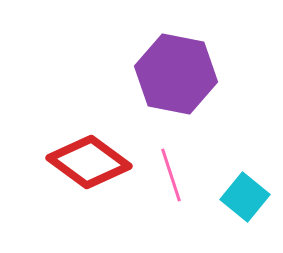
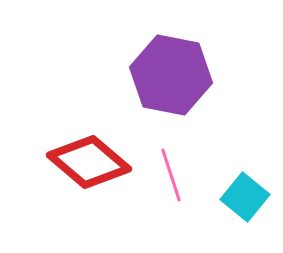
purple hexagon: moved 5 px left, 1 px down
red diamond: rotated 4 degrees clockwise
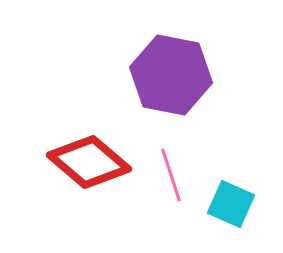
cyan square: moved 14 px left, 7 px down; rotated 15 degrees counterclockwise
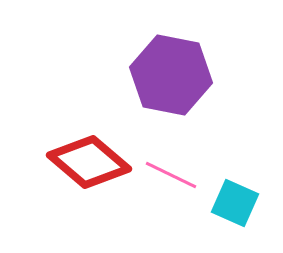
pink line: rotated 46 degrees counterclockwise
cyan square: moved 4 px right, 1 px up
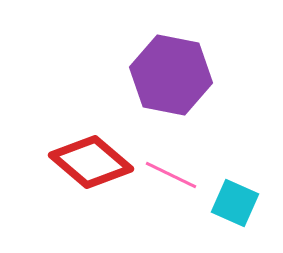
red diamond: moved 2 px right
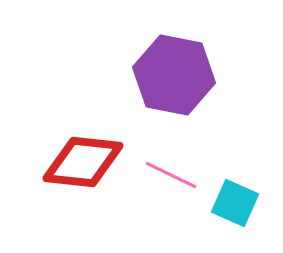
purple hexagon: moved 3 px right
red diamond: moved 8 px left; rotated 34 degrees counterclockwise
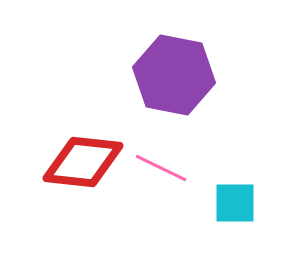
pink line: moved 10 px left, 7 px up
cyan square: rotated 24 degrees counterclockwise
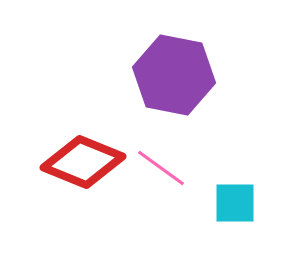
red diamond: rotated 16 degrees clockwise
pink line: rotated 10 degrees clockwise
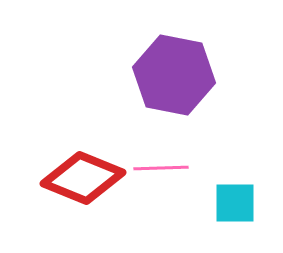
red diamond: moved 16 px down
pink line: rotated 38 degrees counterclockwise
